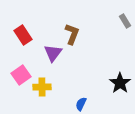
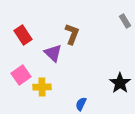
purple triangle: rotated 24 degrees counterclockwise
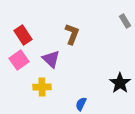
purple triangle: moved 2 px left, 6 px down
pink square: moved 2 px left, 15 px up
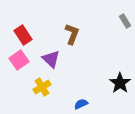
yellow cross: rotated 30 degrees counterclockwise
blue semicircle: rotated 40 degrees clockwise
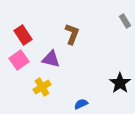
purple triangle: rotated 30 degrees counterclockwise
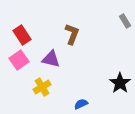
red rectangle: moved 1 px left
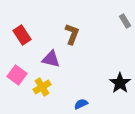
pink square: moved 2 px left, 15 px down; rotated 18 degrees counterclockwise
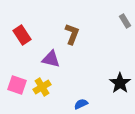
pink square: moved 10 px down; rotated 18 degrees counterclockwise
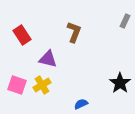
gray rectangle: rotated 56 degrees clockwise
brown L-shape: moved 2 px right, 2 px up
purple triangle: moved 3 px left
yellow cross: moved 2 px up
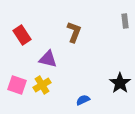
gray rectangle: rotated 32 degrees counterclockwise
blue semicircle: moved 2 px right, 4 px up
